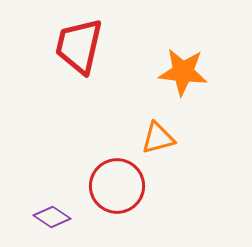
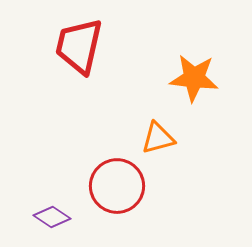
orange star: moved 11 px right, 6 px down
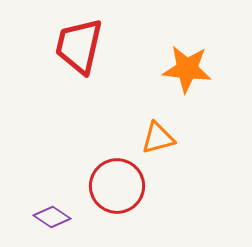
orange star: moved 7 px left, 9 px up
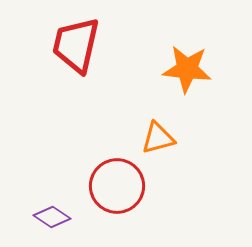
red trapezoid: moved 3 px left, 1 px up
